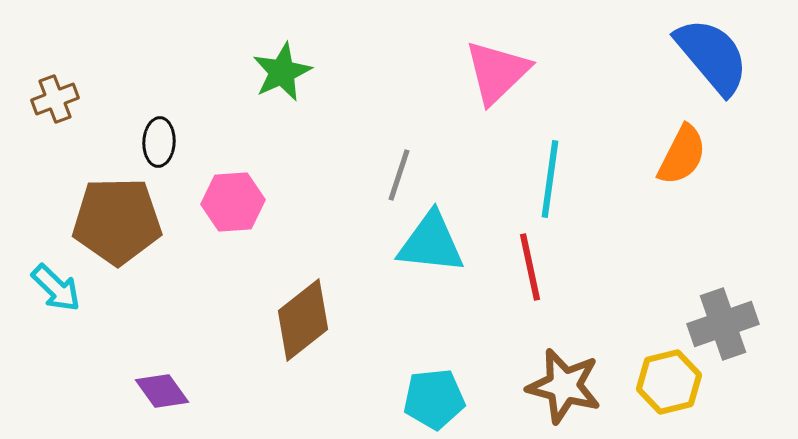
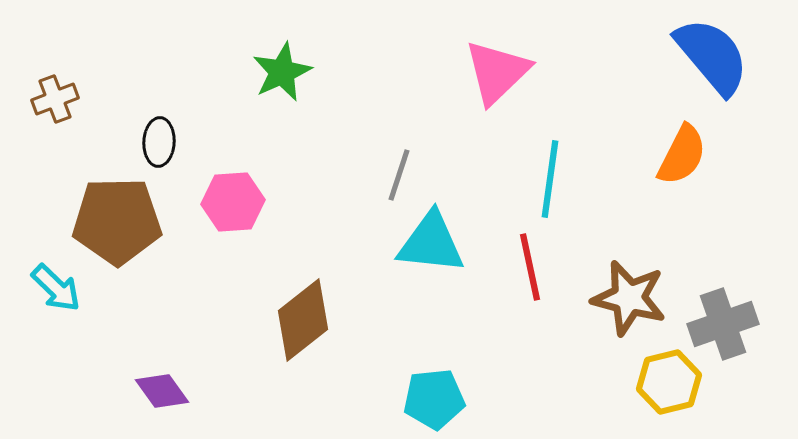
brown star: moved 65 px right, 88 px up
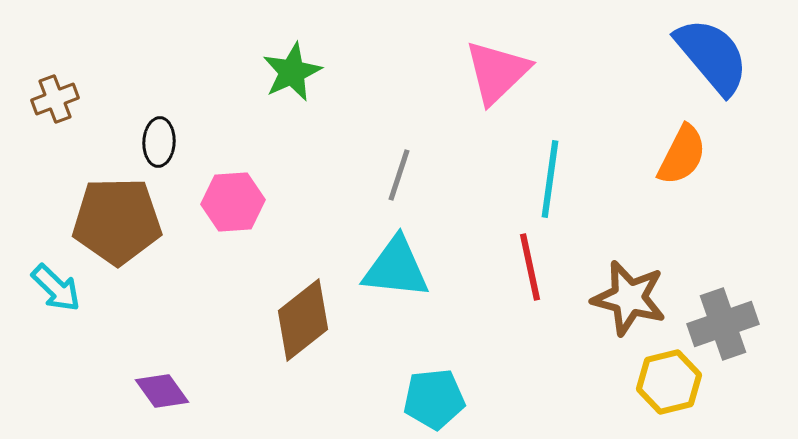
green star: moved 10 px right
cyan triangle: moved 35 px left, 25 px down
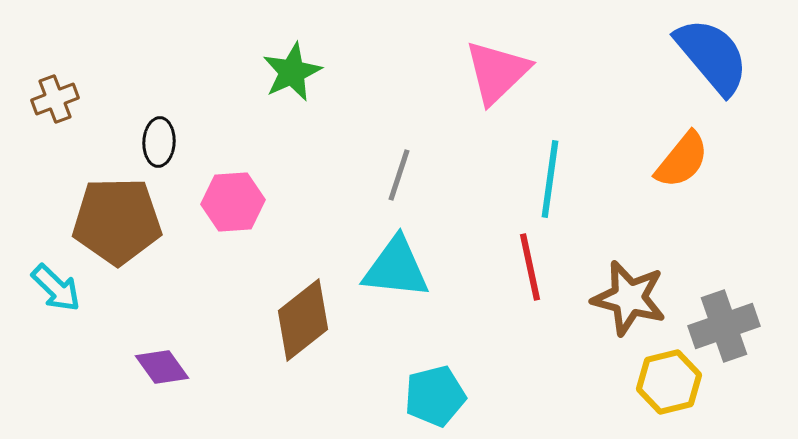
orange semicircle: moved 5 px down; rotated 12 degrees clockwise
gray cross: moved 1 px right, 2 px down
purple diamond: moved 24 px up
cyan pentagon: moved 1 px right, 3 px up; rotated 8 degrees counterclockwise
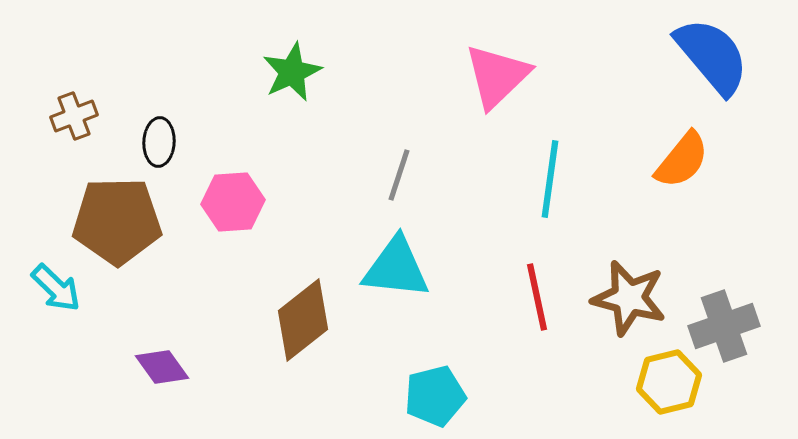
pink triangle: moved 4 px down
brown cross: moved 19 px right, 17 px down
red line: moved 7 px right, 30 px down
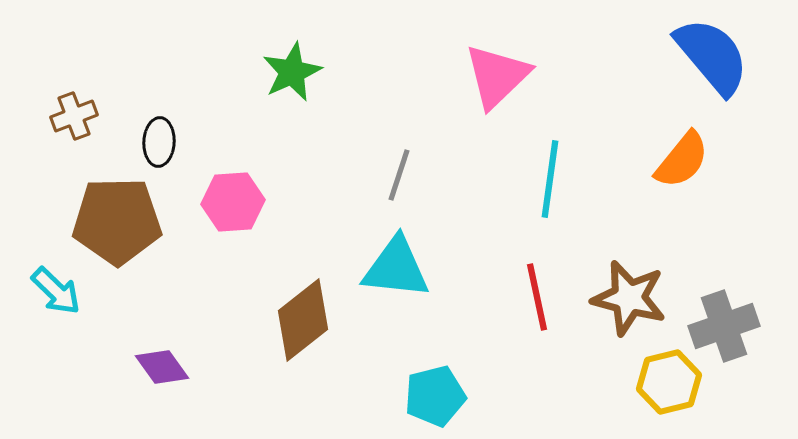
cyan arrow: moved 3 px down
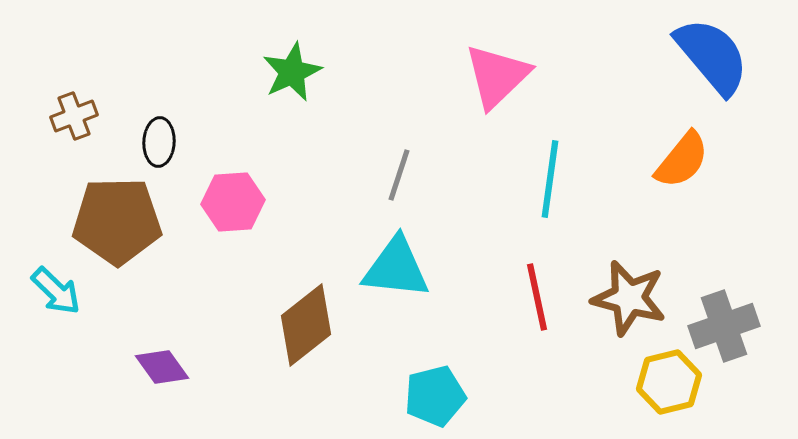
brown diamond: moved 3 px right, 5 px down
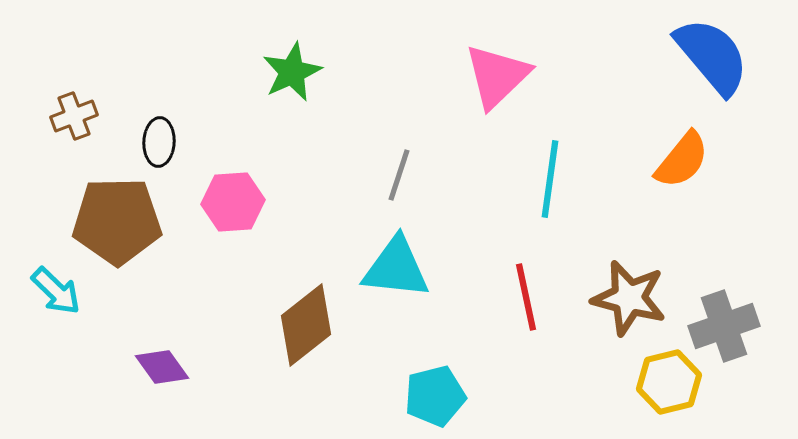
red line: moved 11 px left
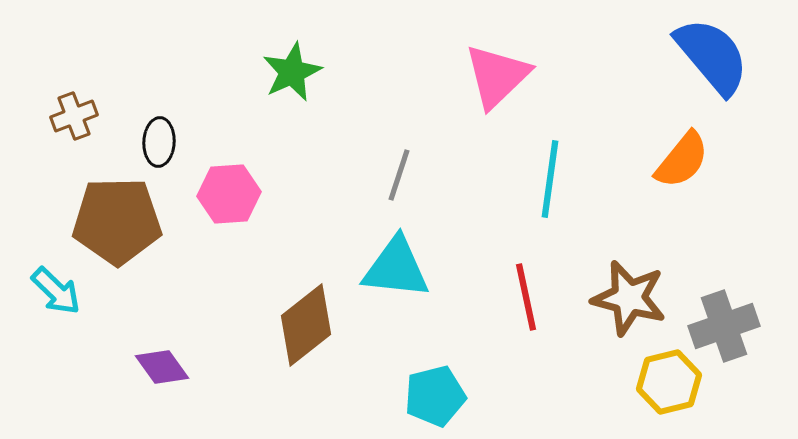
pink hexagon: moved 4 px left, 8 px up
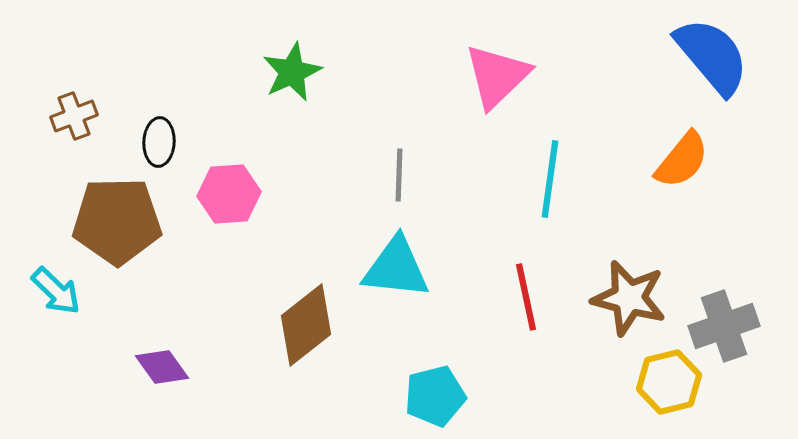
gray line: rotated 16 degrees counterclockwise
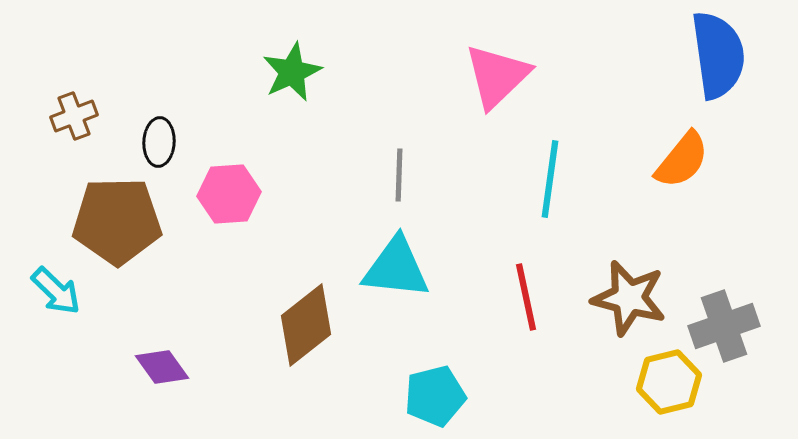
blue semicircle: moved 6 px right, 1 px up; rotated 32 degrees clockwise
